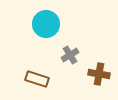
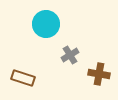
brown rectangle: moved 14 px left, 1 px up
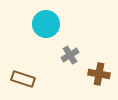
brown rectangle: moved 1 px down
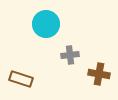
gray cross: rotated 24 degrees clockwise
brown rectangle: moved 2 px left
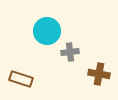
cyan circle: moved 1 px right, 7 px down
gray cross: moved 3 px up
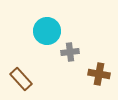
brown rectangle: rotated 30 degrees clockwise
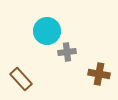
gray cross: moved 3 px left
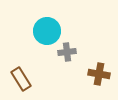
brown rectangle: rotated 10 degrees clockwise
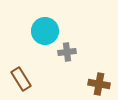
cyan circle: moved 2 px left
brown cross: moved 10 px down
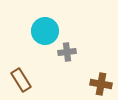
brown rectangle: moved 1 px down
brown cross: moved 2 px right
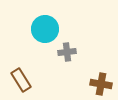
cyan circle: moved 2 px up
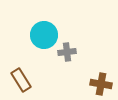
cyan circle: moved 1 px left, 6 px down
